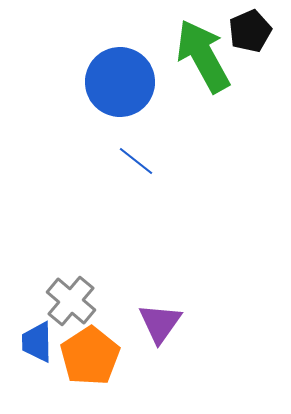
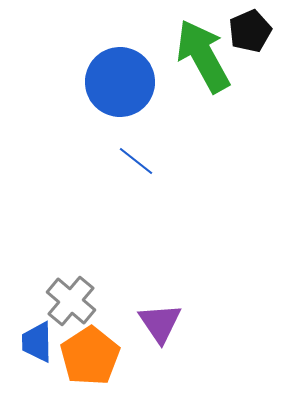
purple triangle: rotated 9 degrees counterclockwise
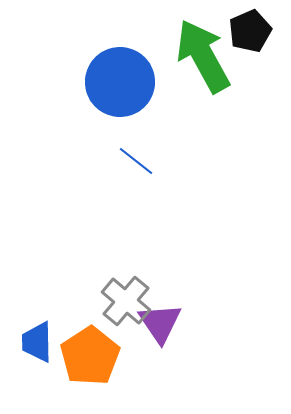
gray cross: moved 55 px right
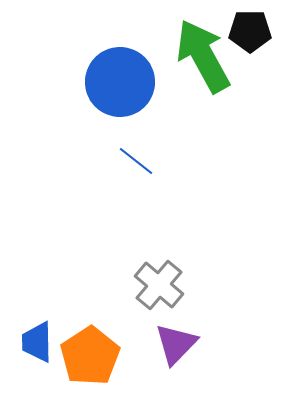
black pentagon: rotated 24 degrees clockwise
gray cross: moved 33 px right, 16 px up
purple triangle: moved 16 px right, 21 px down; rotated 18 degrees clockwise
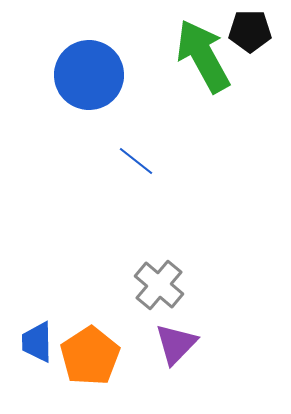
blue circle: moved 31 px left, 7 px up
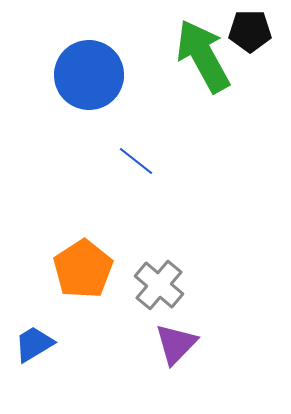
blue trapezoid: moved 3 px left, 2 px down; rotated 60 degrees clockwise
orange pentagon: moved 7 px left, 87 px up
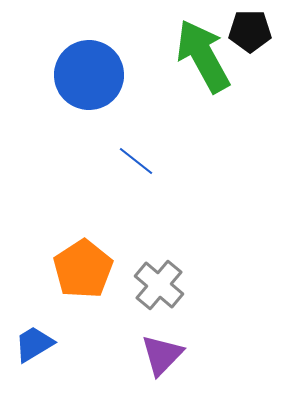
purple triangle: moved 14 px left, 11 px down
